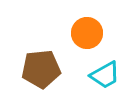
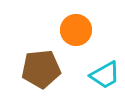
orange circle: moved 11 px left, 3 px up
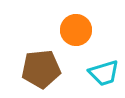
cyan trapezoid: moved 1 px left, 2 px up; rotated 12 degrees clockwise
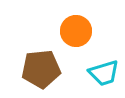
orange circle: moved 1 px down
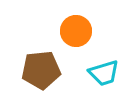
brown pentagon: moved 1 px down
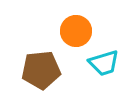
cyan trapezoid: moved 10 px up
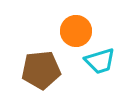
cyan trapezoid: moved 4 px left, 2 px up
